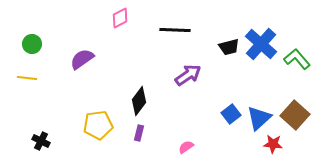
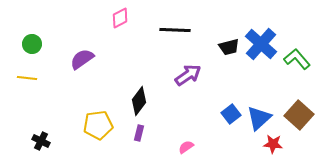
brown square: moved 4 px right
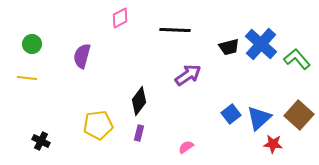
purple semicircle: moved 3 px up; rotated 40 degrees counterclockwise
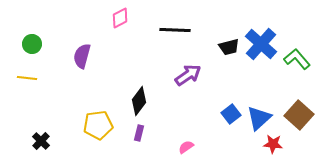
black cross: rotated 18 degrees clockwise
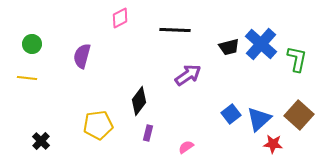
green L-shape: rotated 52 degrees clockwise
blue triangle: moved 1 px down
purple rectangle: moved 9 px right
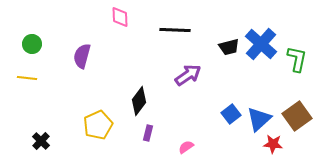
pink diamond: moved 1 px up; rotated 65 degrees counterclockwise
brown square: moved 2 px left, 1 px down; rotated 12 degrees clockwise
yellow pentagon: rotated 16 degrees counterclockwise
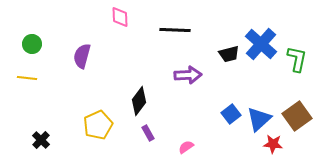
black trapezoid: moved 7 px down
purple arrow: rotated 32 degrees clockwise
purple rectangle: rotated 42 degrees counterclockwise
black cross: moved 1 px up
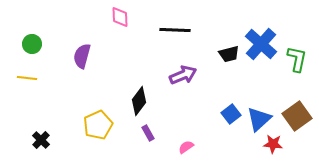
purple arrow: moved 5 px left; rotated 20 degrees counterclockwise
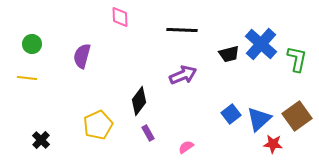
black line: moved 7 px right
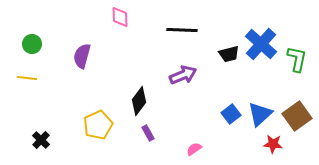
blue triangle: moved 1 px right, 5 px up
pink semicircle: moved 8 px right, 2 px down
